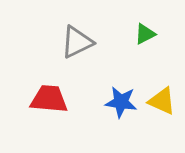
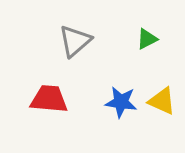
green triangle: moved 2 px right, 5 px down
gray triangle: moved 2 px left, 1 px up; rotated 15 degrees counterclockwise
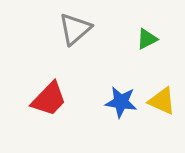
gray triangle: moved 12 px up
red trapezoid: rotated 129 degrees clockwise
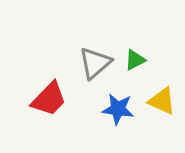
gray triangle: moved 20 px right, 34 px down
green triangle: moved 12 px left, 21 px down
blue star: moved 3 px left, 7 px down
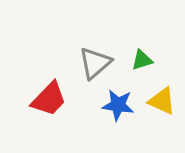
green triangle: moved 7 px right; rotated 10 degrees clockwise
blue star: moved 4 px up
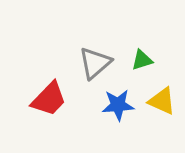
blue star: rotated 12 degrees counterclockwise
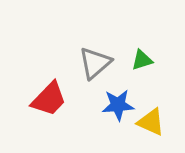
yellow triangle: moved 11 px left, 21 px down
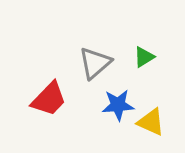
green triangle: moved 2 px right, 3 px up; rotated 15 degrees counterclockwise
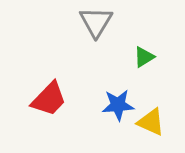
gray triangle: moved 1 px right, 41 px up; rotated 18 degrees counterclockwise
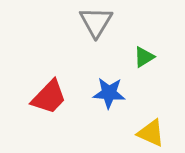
red trapezoid: moved 2 px up
blue star: moved 9 px left, 12 px up; rotated 8 degrees clockwise
yellow triangle: moved 11 px down
